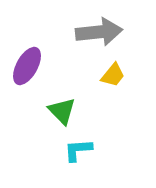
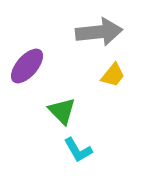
purple ellipse: rotated 12 degrees clockwise
cyan L-shape: rotated 116 degrees counterclockwise
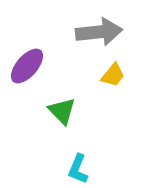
cyan L-shape: moved 19 px down; rotated 52 degrees clockwise
